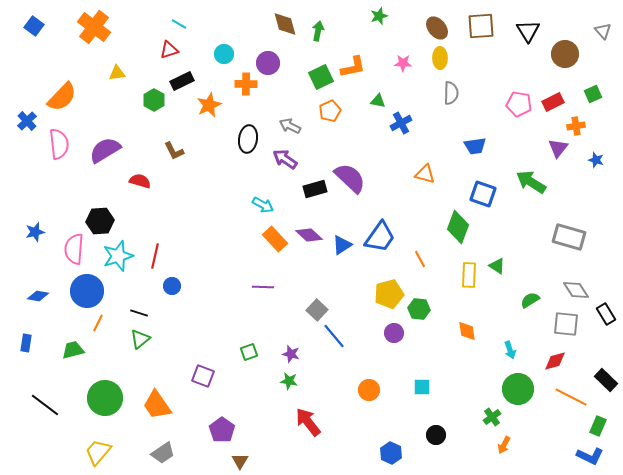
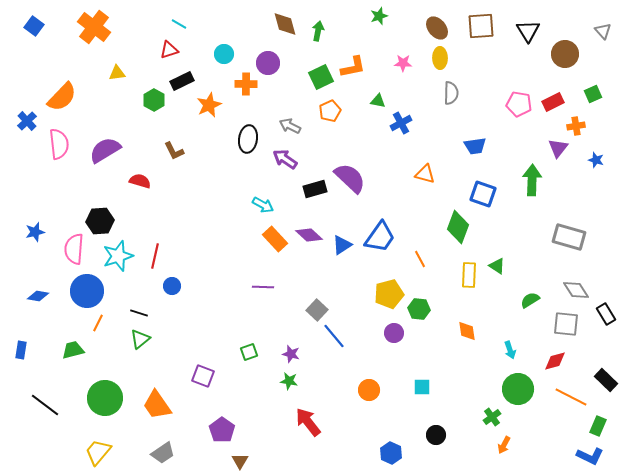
green arrow at (531, 182): moved 1 px right, 2 px up; rotated 60 degrees clockwise
blue rectangle at (26, 343): moved 5 px left, 7 px down
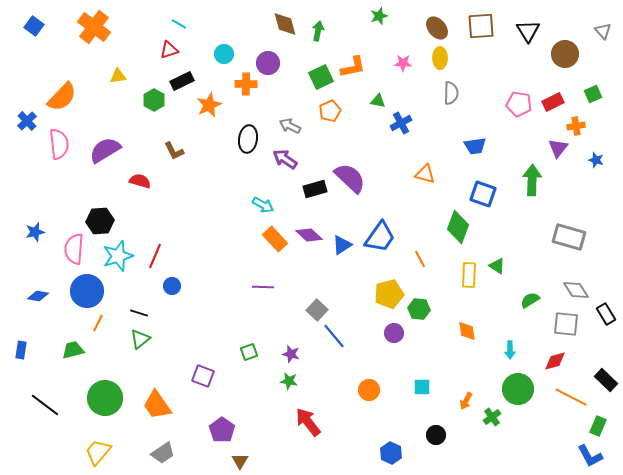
yellow triangle at (117, 73): moved 1 px right, 3 px down
red line at (155, 256): rotated 10 degrees clockwise
cyan arrow at (510, 350): rotated 18 degrees clockwise
orange arrow at (504, 445): moved 38 px left, 44 px up
blue L-shape at (590, 456): rotated 36 degrees clockwise
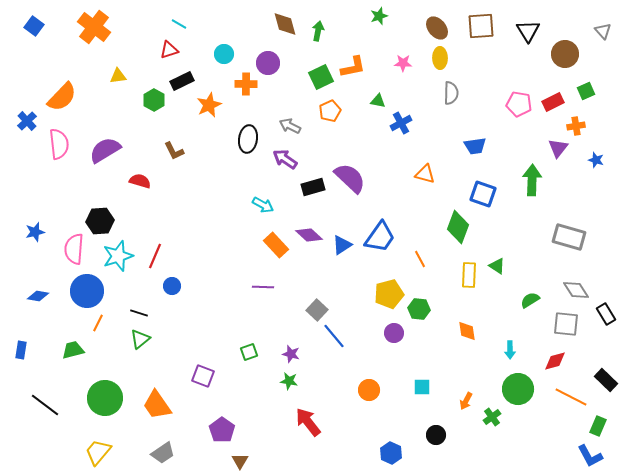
green square at (593, 94): moved 7 px left, 3 px up
black rectangle at (315, 189): moved 2 px left, 2 px up
orange rectangle at (275, 239): moved 1 px right, 6 px down
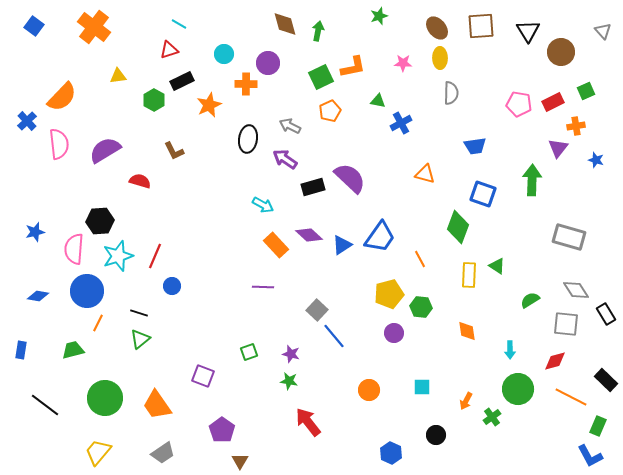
brown circle at (565, 54): moved 4 px left, 2 px up
green hexagon at (419, 309): moved 2 px right, 2 px up
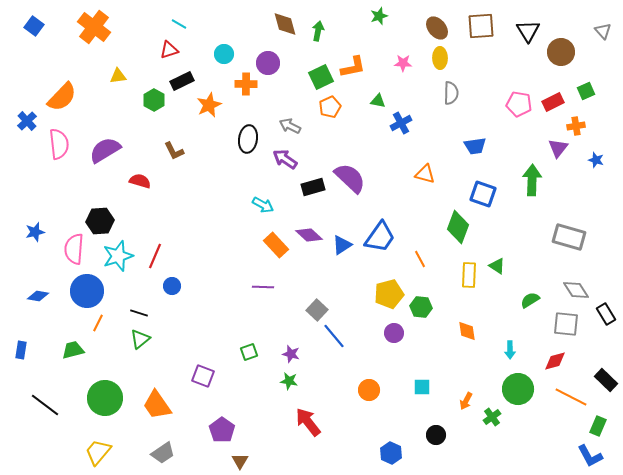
orange pentagon at (330, 111): moved 4 px up
